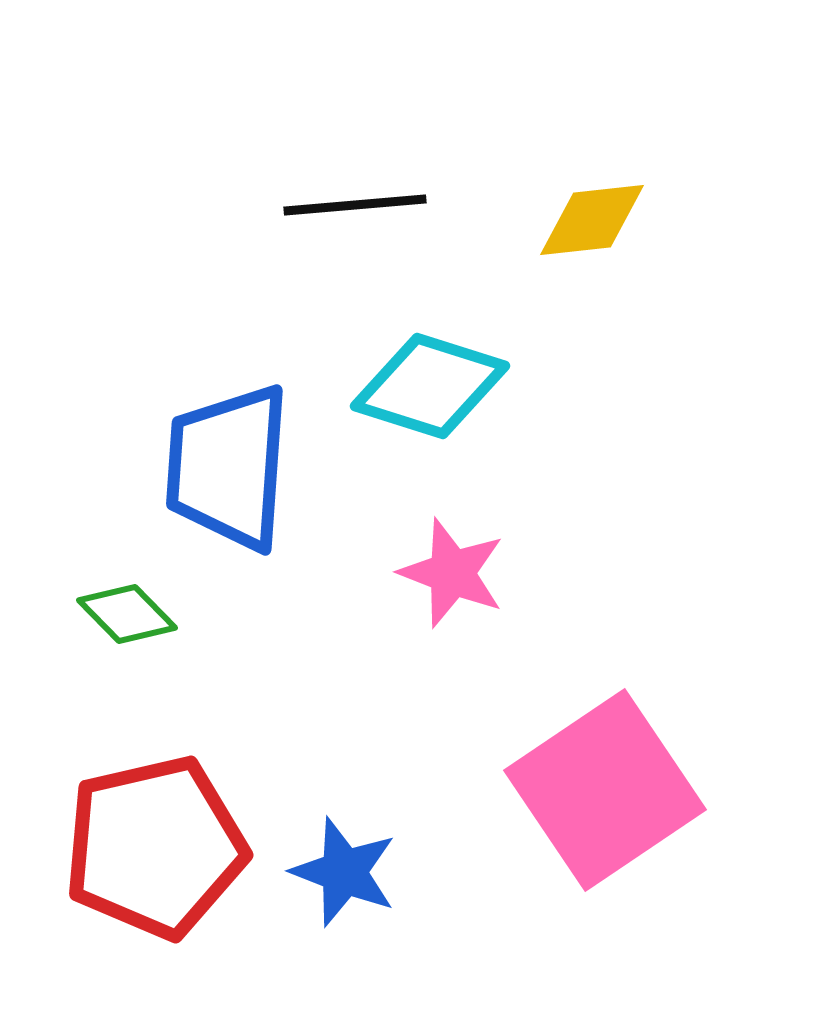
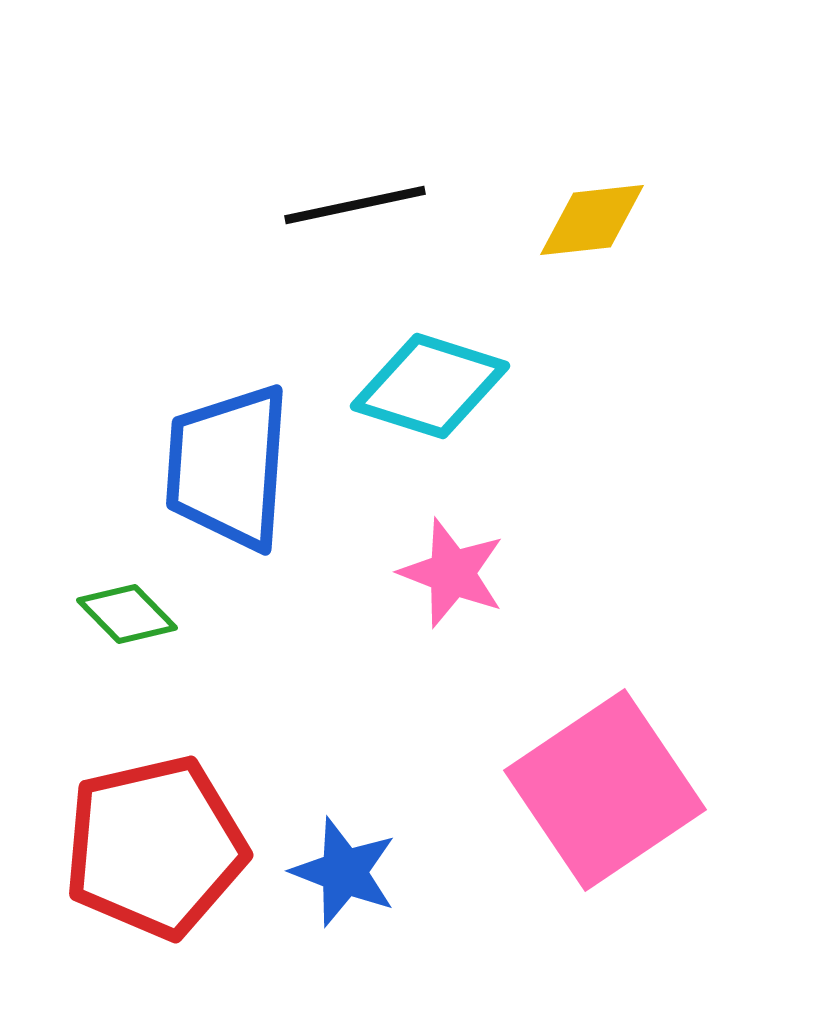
black line: rotated 7 degrees counterclockwise
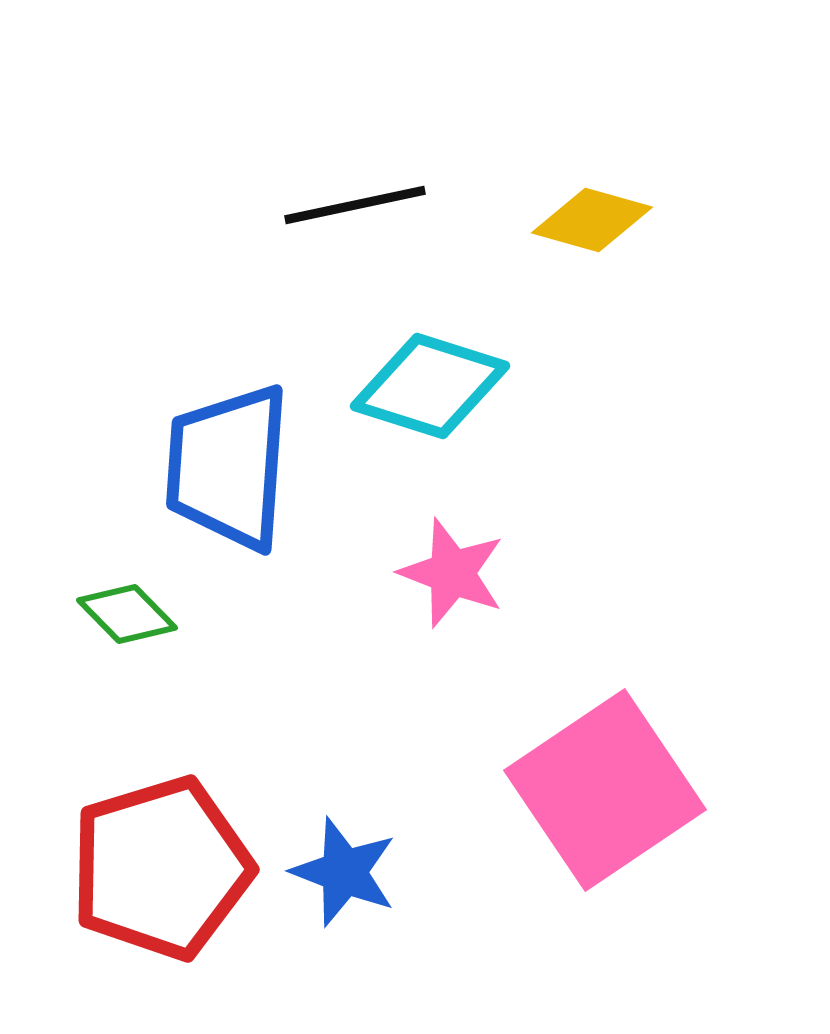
yellow diamond: rotated 22 degrees clockwise
red pentagon: moved 6 px right, 21 px down; rotated 4 degrees counterclockwise
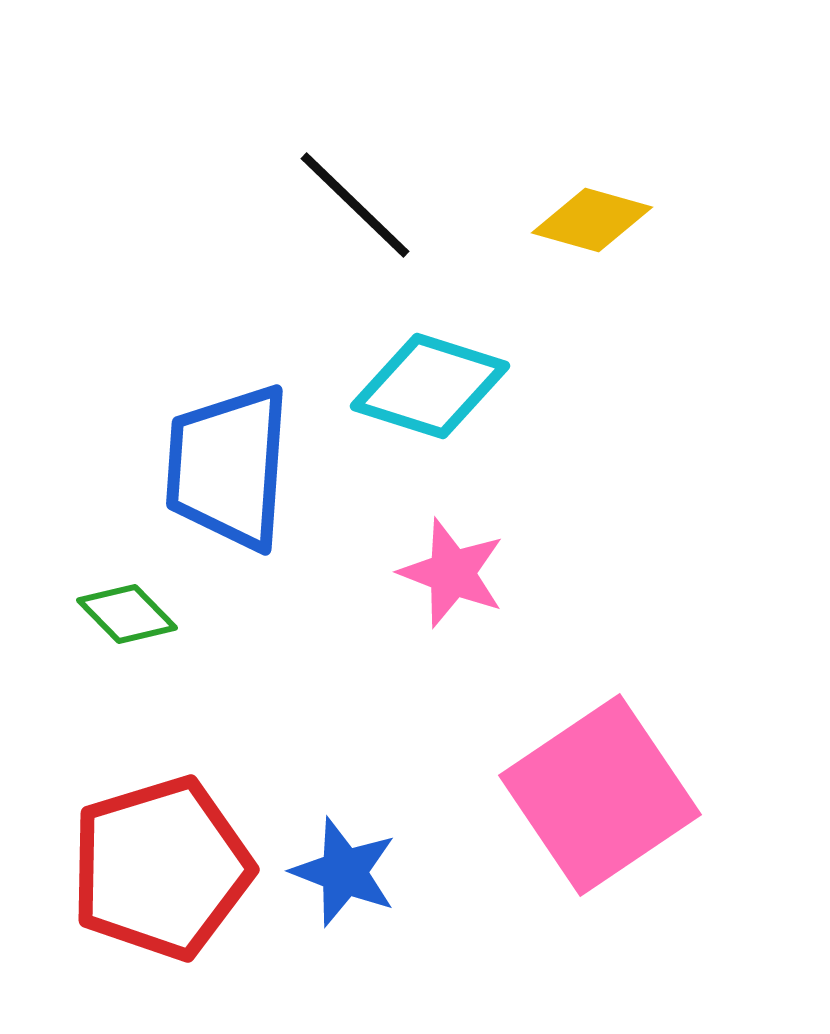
black line: rotated 56 degrees clockwise
pink square: moved 5 px left, 5 px down
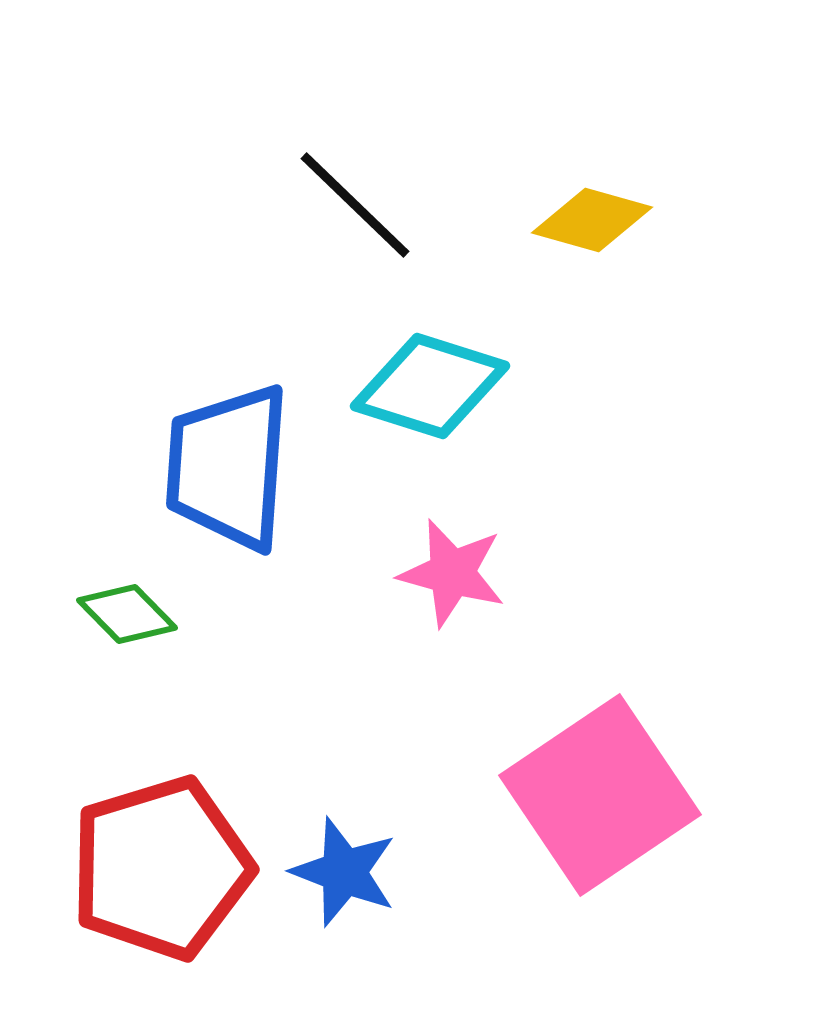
pink star: rotated 6 degrees counterclockwise
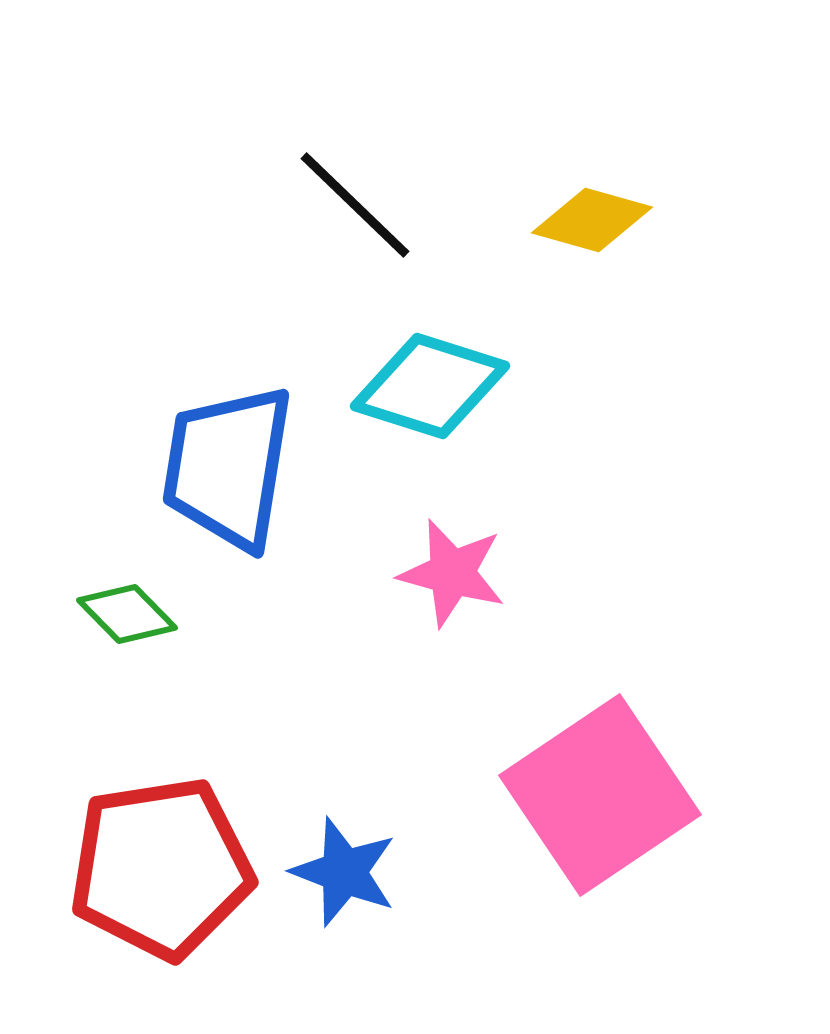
blue trapezoid: rotated 5 degrees clockwise
red pentagon: rotated 8 degrees clockwise
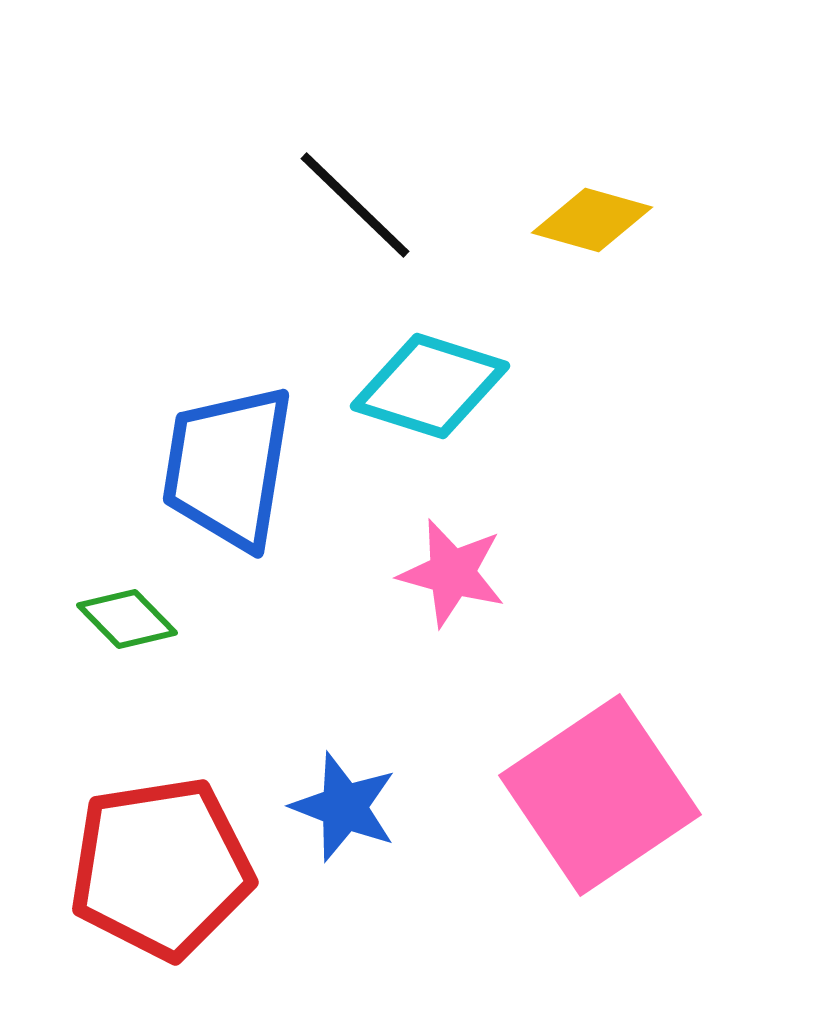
green diamond: moved 5 px down
blue star: moved 65 px up
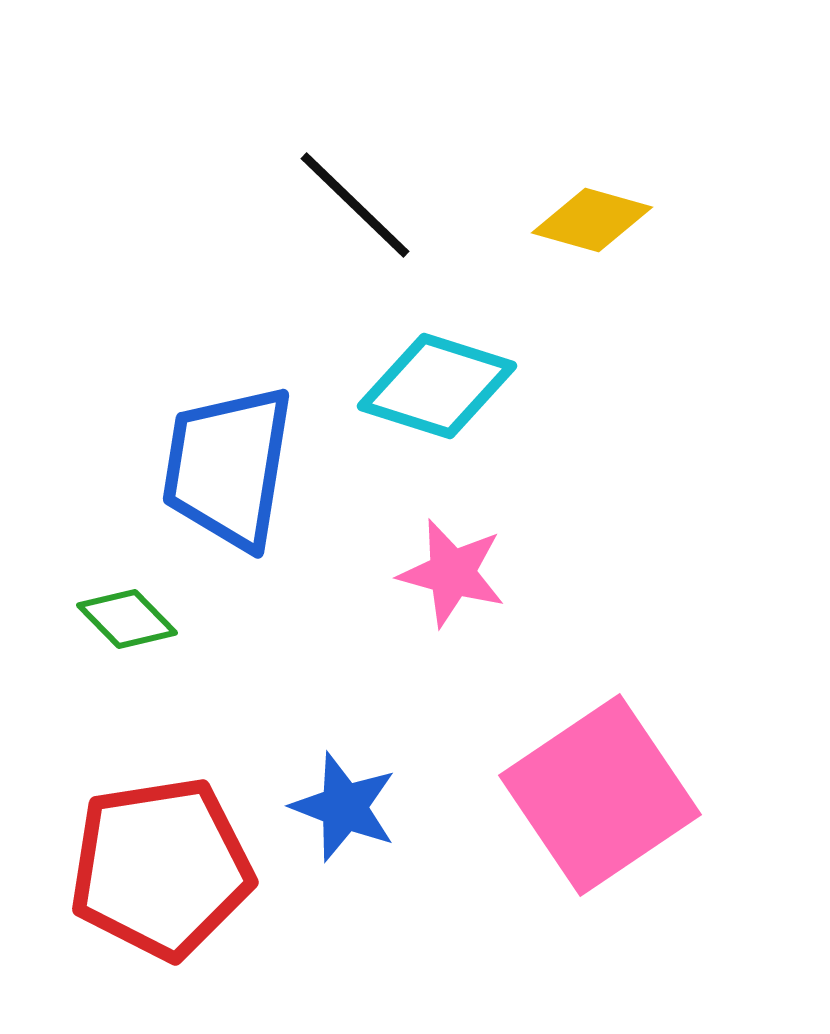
cyan diamond: moved 7 px right
